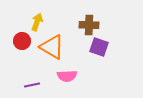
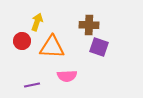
orange triangle: rotated 28 degrees counterclockwise
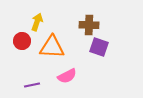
pink semicircle: rotated 24 degrees counterclockwise
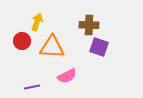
purple line: moved 2 px down
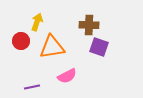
red circle: moved 1 px left
orange triangle: rotated 12 degrees counterclockwise
